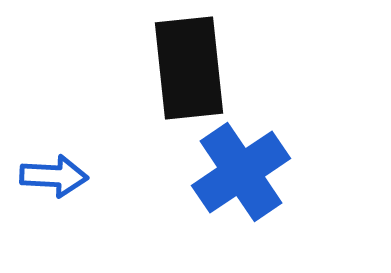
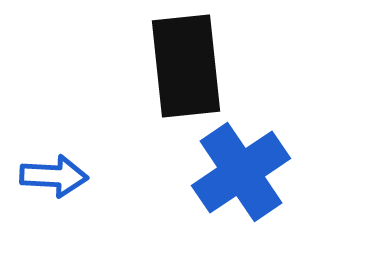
black rectangle: moved 3 px left, 2 px up
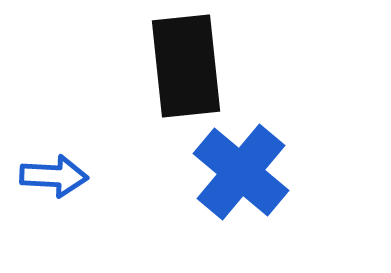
blue cross: rotated 16 degrees counterclockwise
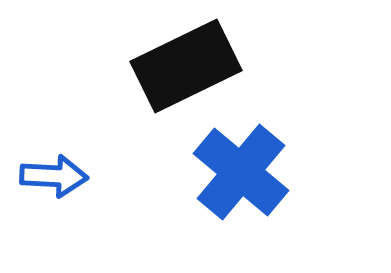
black rectangle: rotated 70 degrees clockwise
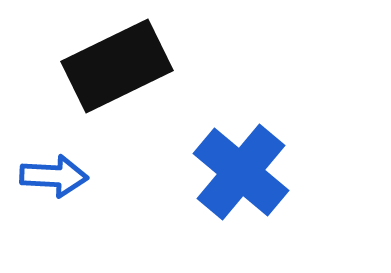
black rectangle: moved 69 px left
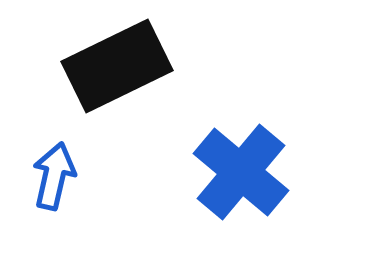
blue arrow: rotated 80 degrees counterclockwise
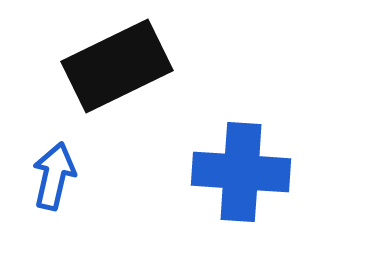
blue cross: rotated 36 degrees counterclockwise
